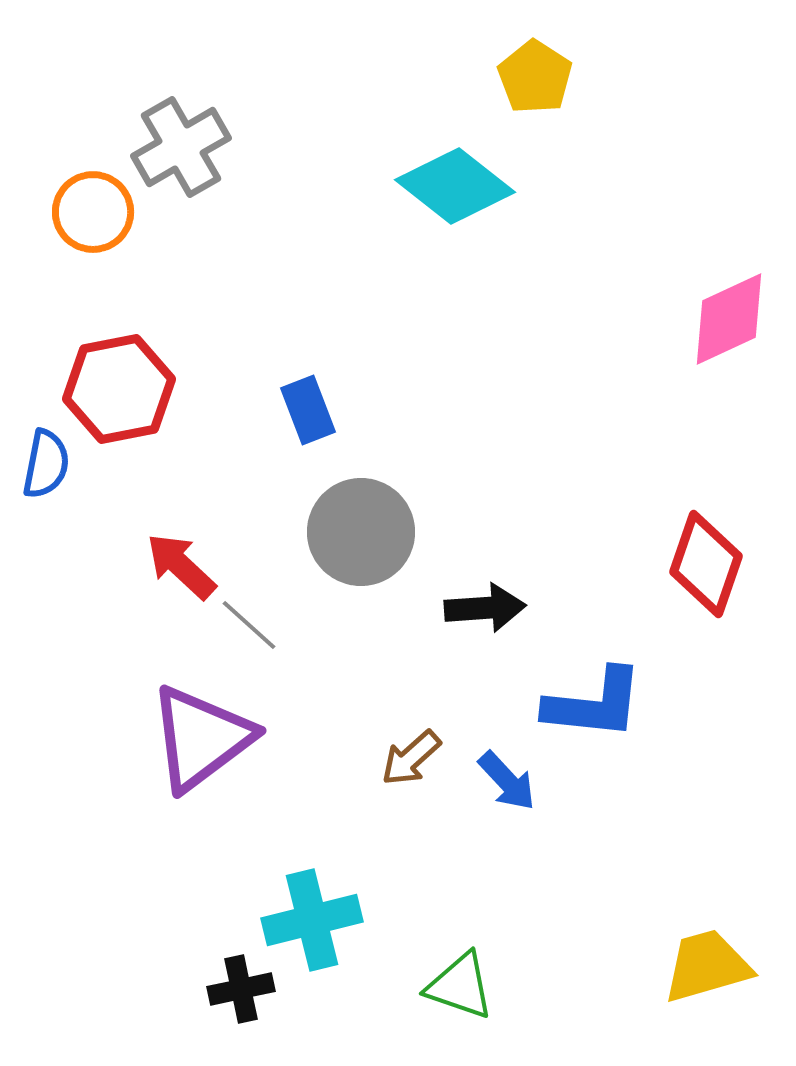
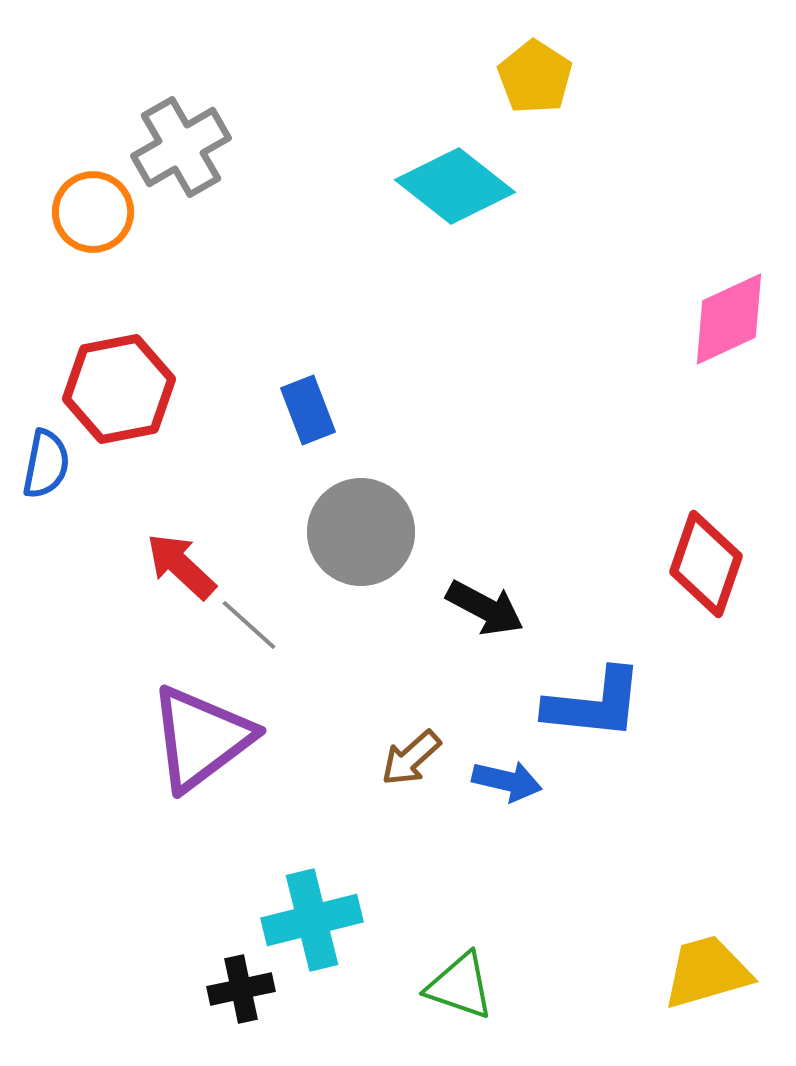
black arrow: rotated 32 degrees clockwise
blue arrow: rotated 34 degrees counterclockwise
yellow trapezoid: moved 6 px down
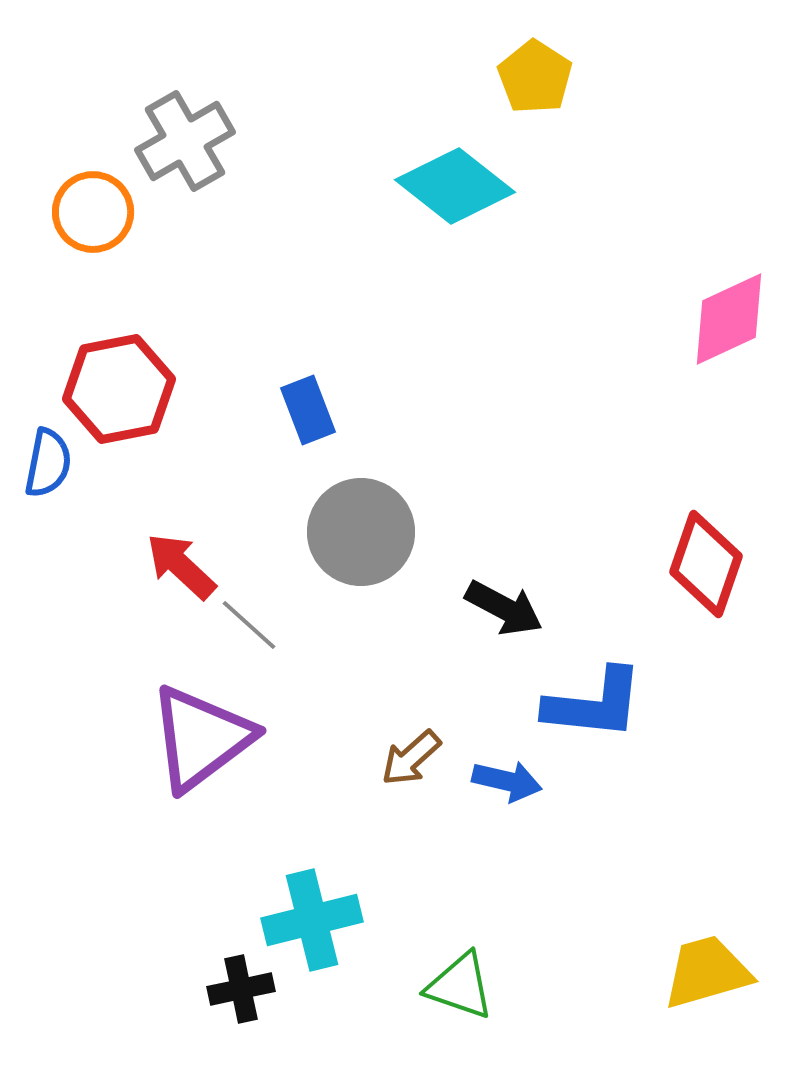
gray cross: moved 4 px right, 6 px up
blue semicircle: moved 2 px right, 1 px up
black arrow: moved 19 px right
